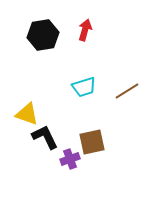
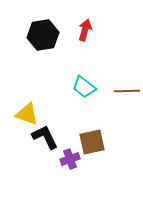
cyan trapezoid: rotated 55 degrees clockwise
brown line: rotated 30 degrees clockwise
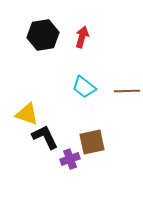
red arrow: moved 3 px left, 7 px down
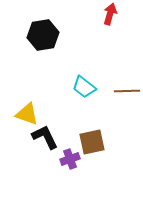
red arrow: moved 28 px right, 23 px up
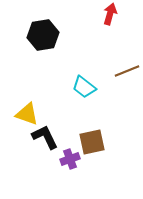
brown line: moved 20 px up; rotated 20 degrees counterclockwise
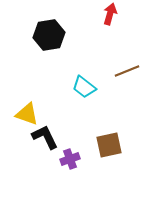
black hexagon: moved 6 px right
brown square: moved 17 px right, 3 px down
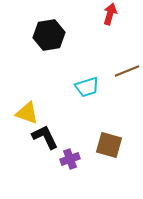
cyan trapezoid: moved 3 px right; rotated 55 degrees counterclockwise
yellow triangle: moved 1 px up
brown square: rotated 28 degrees clockwise
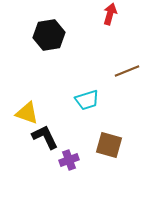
cyan trapezoid: moved 13 px down
purple cross: moved 1 px left, 1 px down
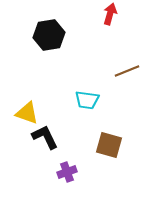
cyan trapezoid: rotated 25 degrees clockwise
purple cross: moved 2 px left, 12 px down
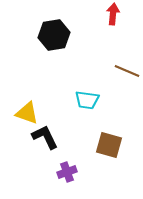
red arrow: moved 3 px right; rotated 10 degrees counterclockwise
black hexagon: moved 5 px right
brown line: rotated 45 degrees clockwise
